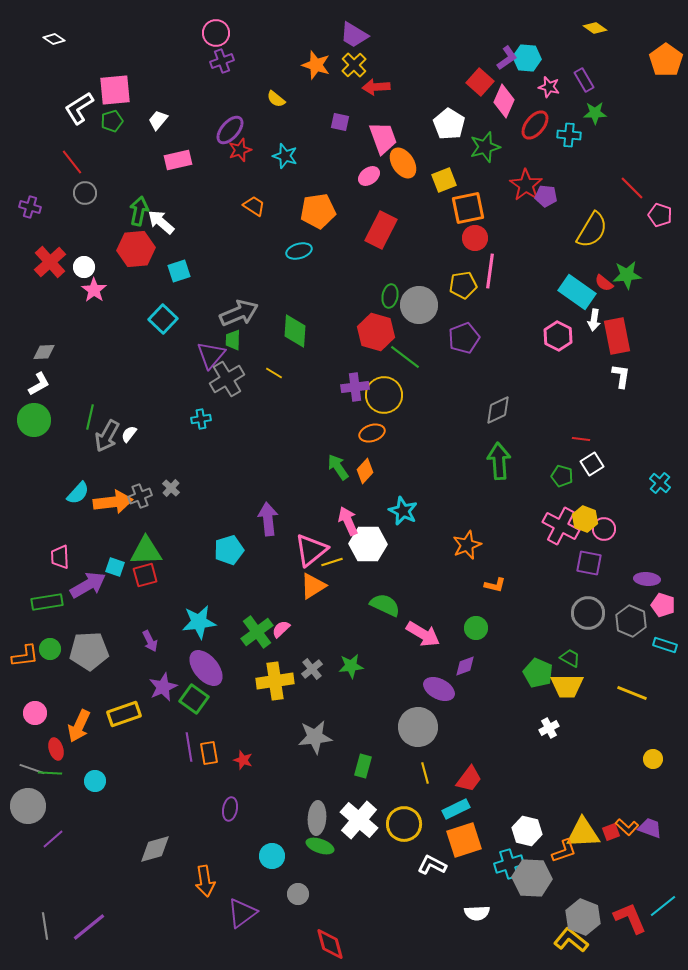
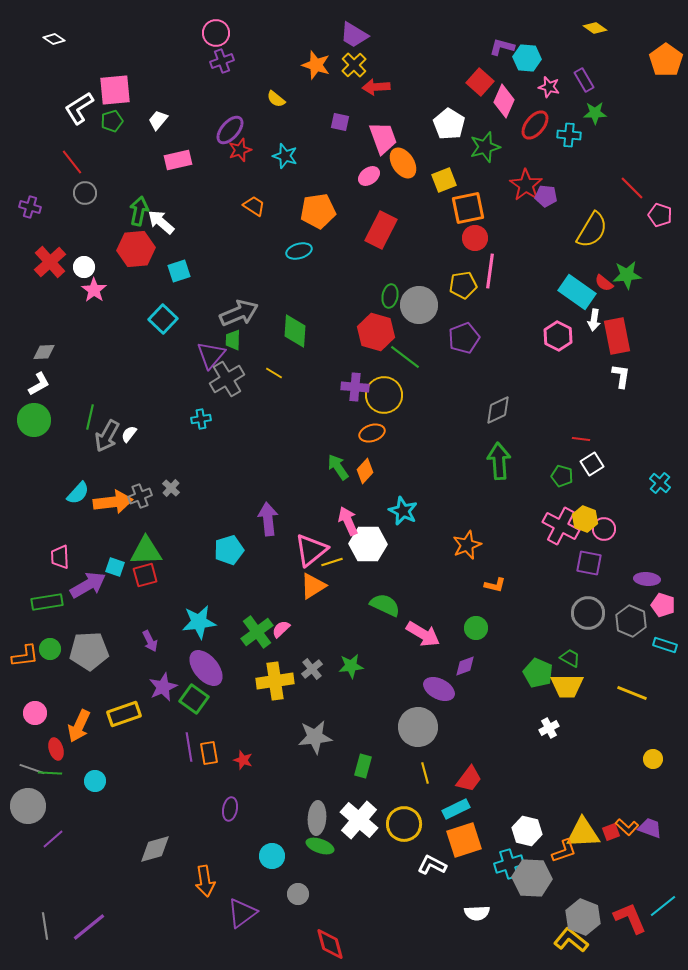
purple L-shape at (507, 58): moved 5 px left, 11 px up; rotated 130 degrees counterclockwise
purple cross at (355, 387): rotated 12 degrees clockwise
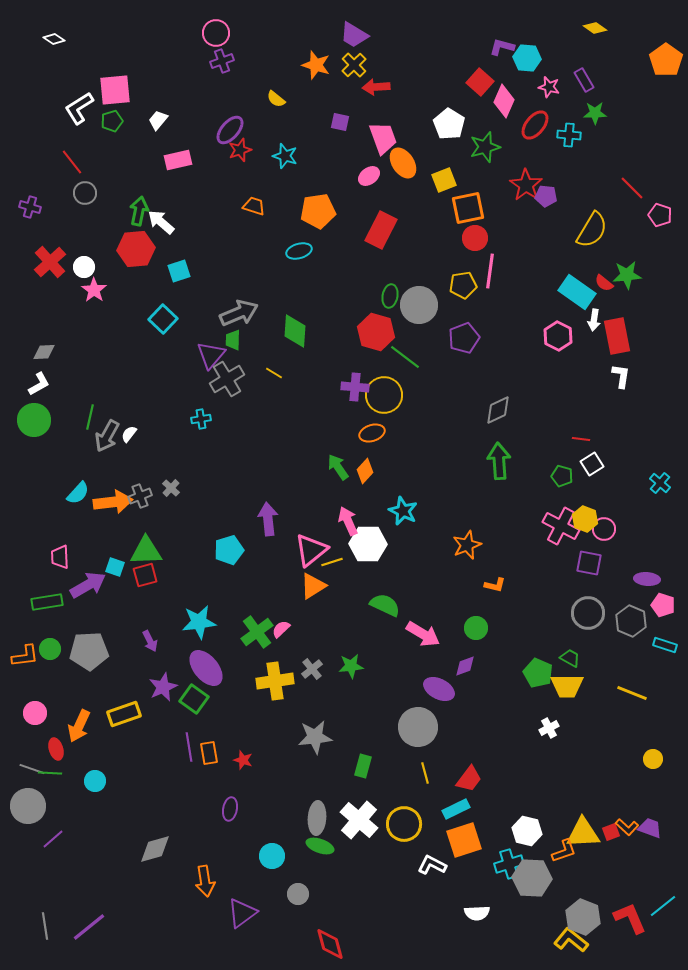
orange trapezoid at (254, 206): rotated 15 degrees counterclockwise
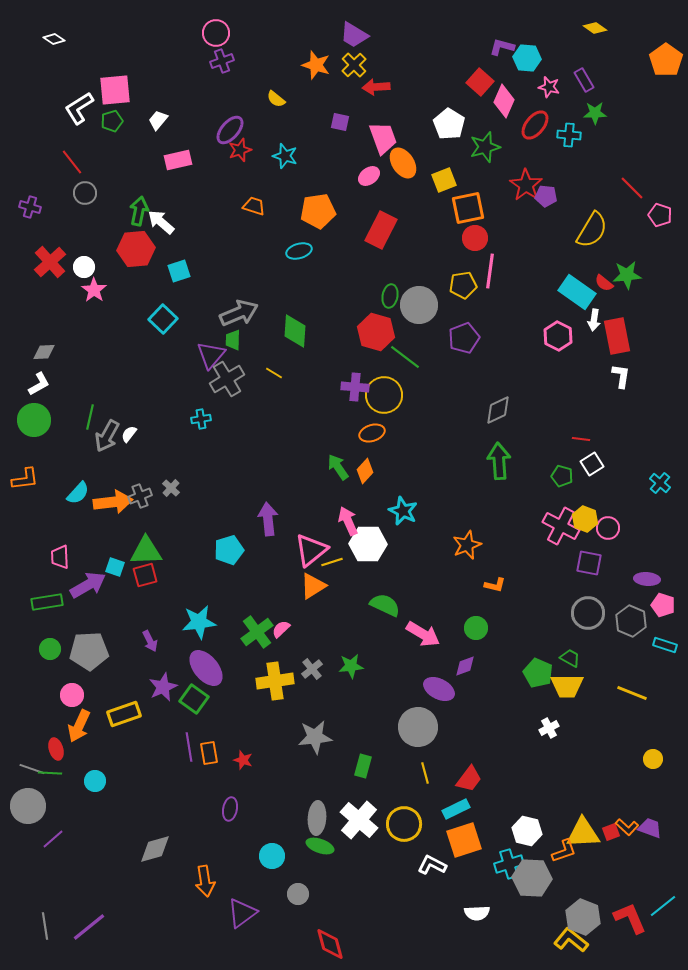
pink circle at (604, 529): moved 4 px right, 1 px up
orange L-shape at (25, 656): moved 177 px up
pink circle at (35, 713): moved 37 px right, 18 px up
